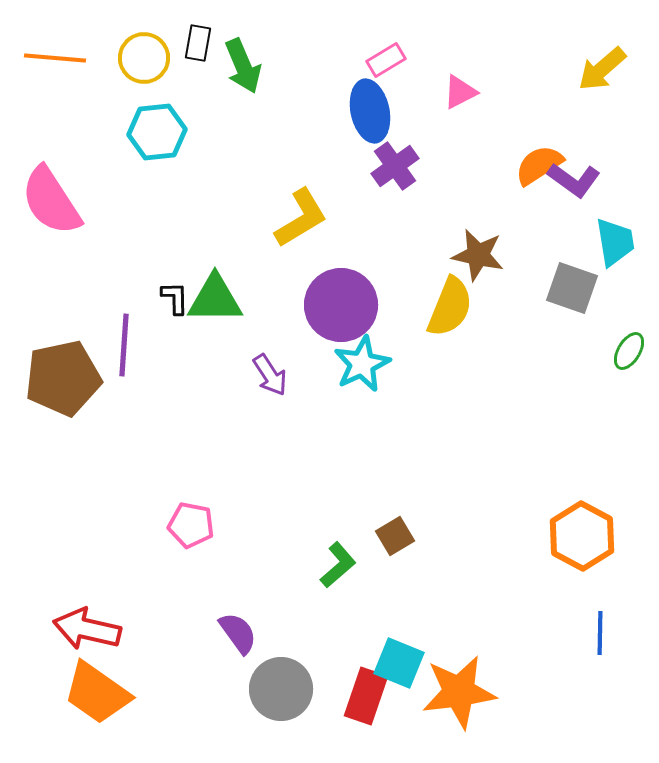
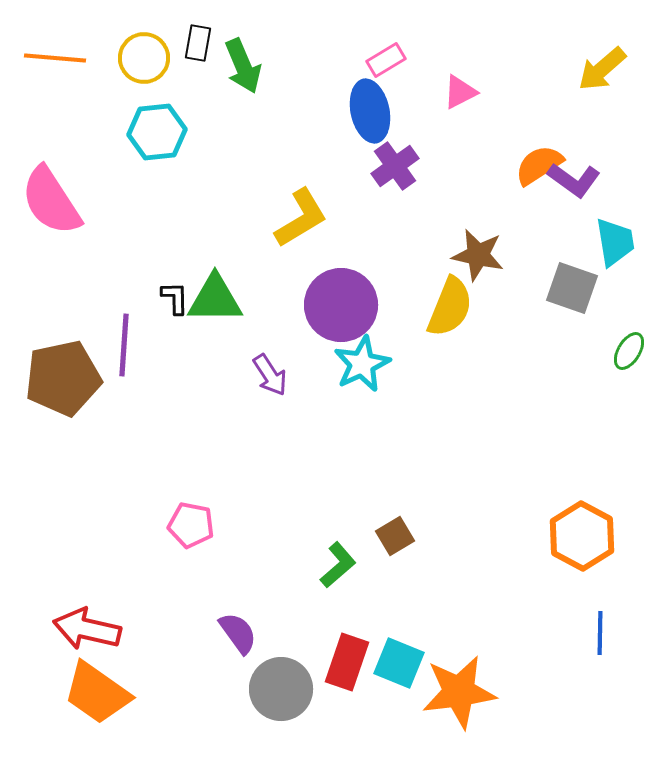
red rectangle: moved 19 px left, 34 px up
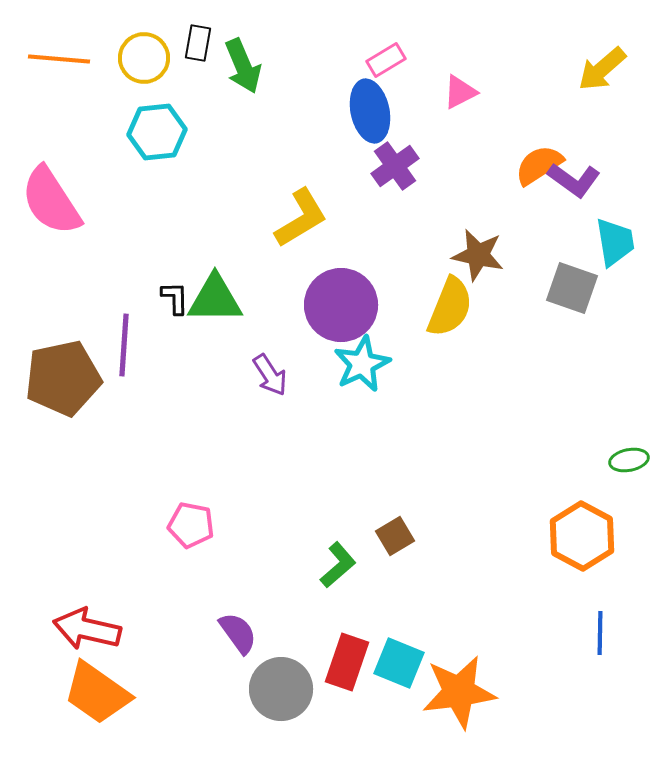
orange line: moved 4 px right, 1 px down
green ellipse: moved 109 px down; rotated 48 degrees clockwise
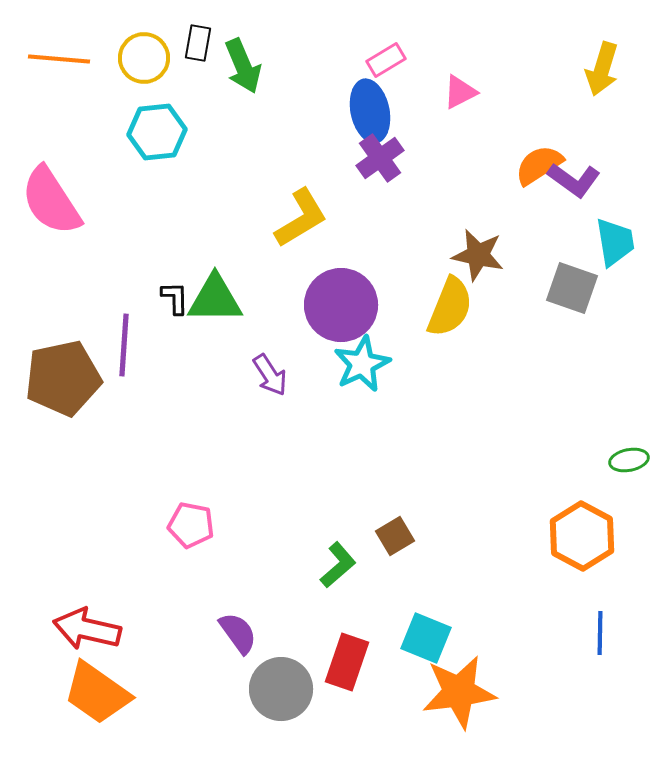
yellow arrow: rotated 32 degrees counterclockwise
purple cross: moved 15 px left, 8 px up
cyan square: moved 27 px right, 25 px up
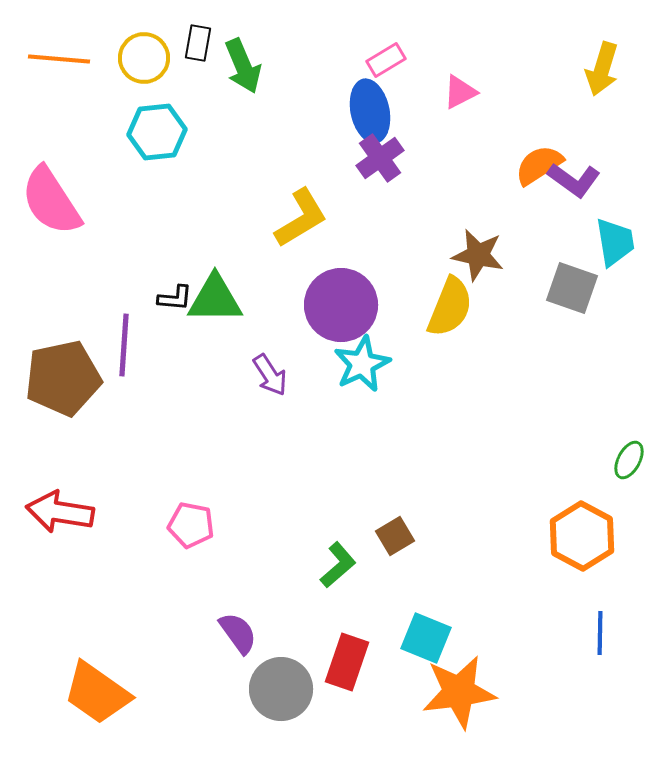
black L-shape: rotated 96 degrees clockwise
green ellipse: rotated 51 degrees counterclockwise
red arrow: moved 27 px left, 117 px up; rotated 4 degrees counterclockwise
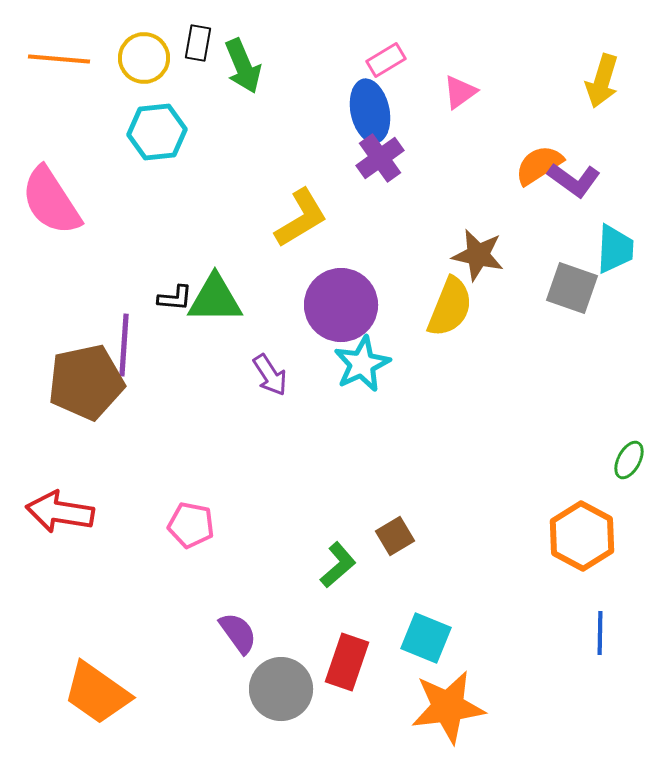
yellow arrow: moved 12 px down
pink triangle: rotated 9 degrees counterclockwise
cyan trapezoid: moved 7 px down; rotated 12 degrees clockwise
brown pentagon: moved 23 px right, 4 px down
orange star: moved 11 px left, 15 px down
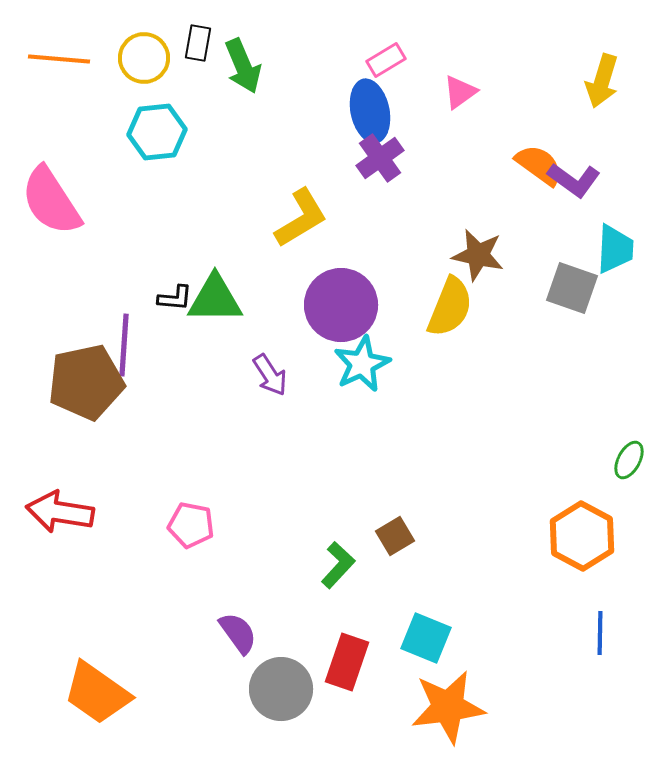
orange semicircle: rotated 69 degrees clockwise
green L-shape: rotated 6 degrees counterclockwise
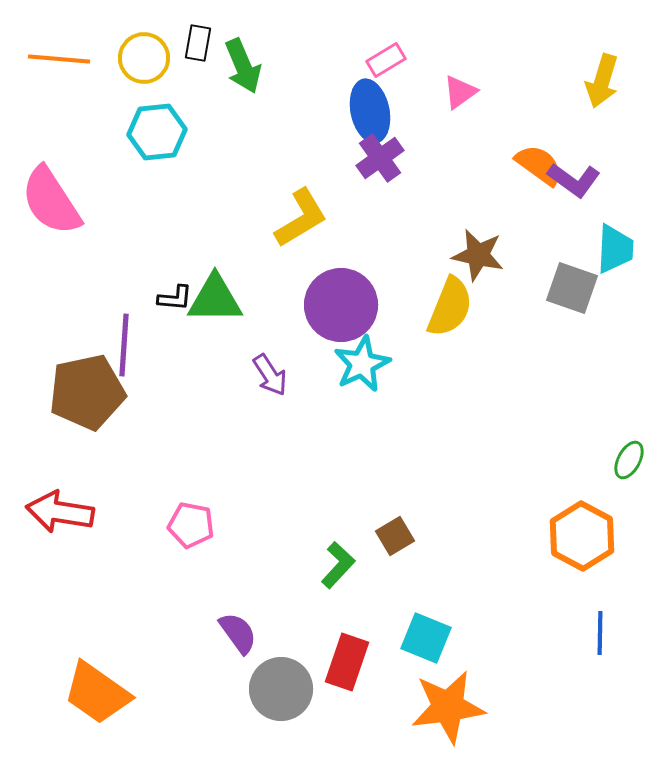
brown pentagon: moved 1 px right, 10 px down
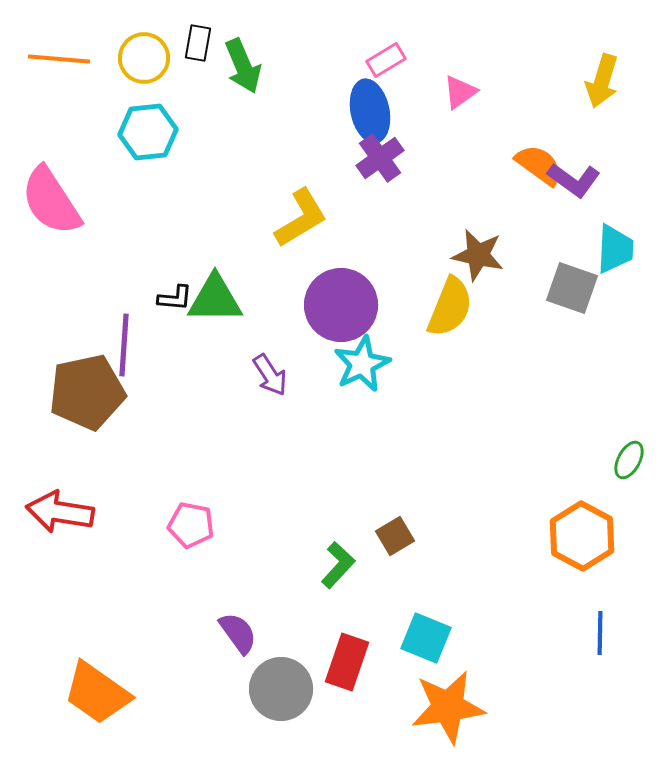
cyan hexagon: moved 9 px left
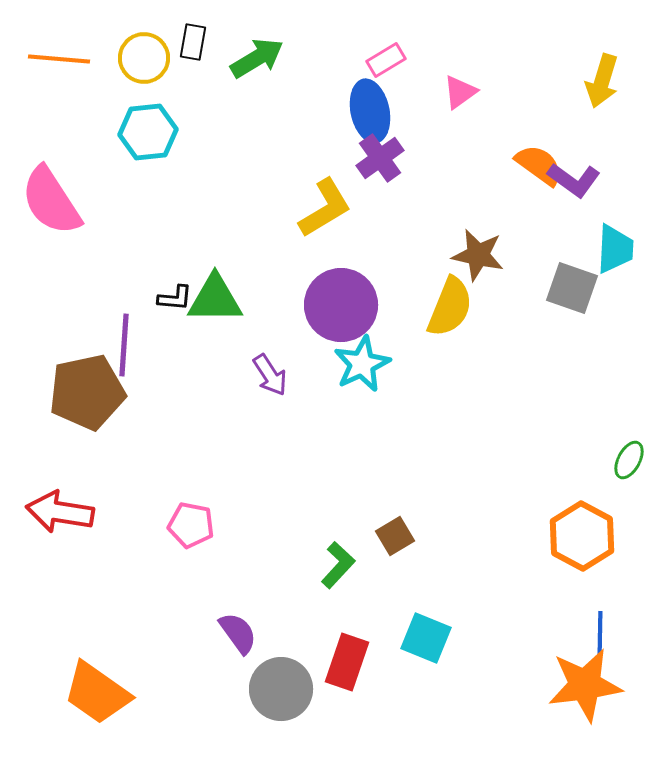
black rectangle: moved 5 px left, 1 px up
green arrow: moved 14 px right, 8 px up; rotated 98 degrees counterclockwise
yellow L-shape: moved 24 px right, 10 px up
orange star: moved 137 px right, 22 px up
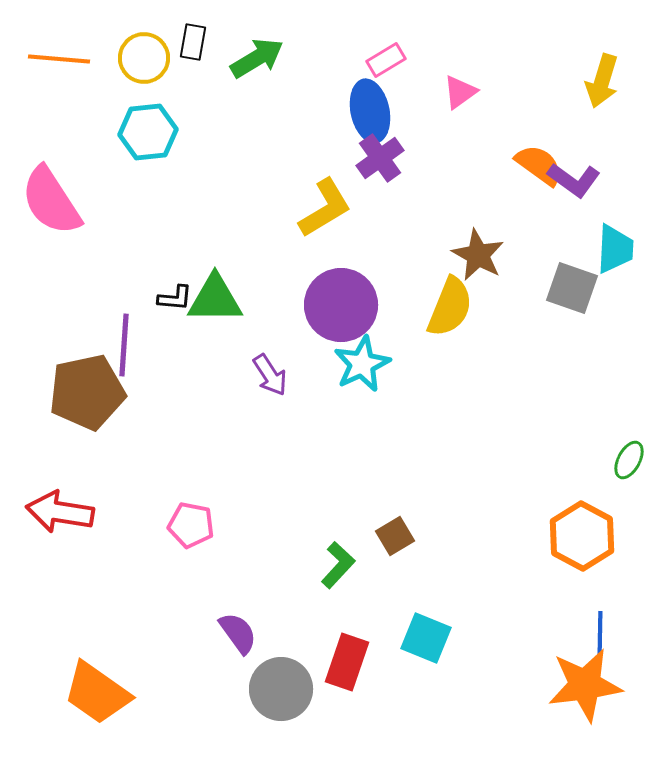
brown star: rotated 16 degrees clockwise
